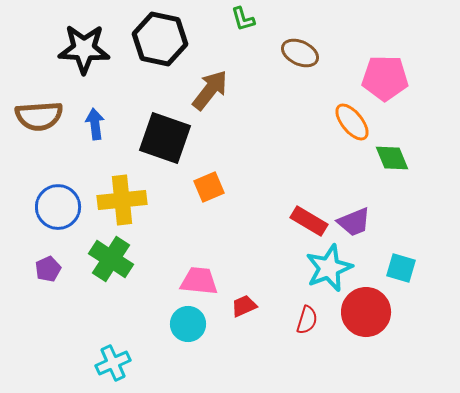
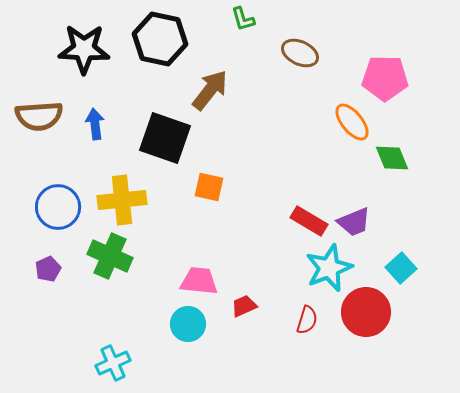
orange square: rotated 36 degrees clockwise
green cross: moved 1 px left, 3 px up; rotated 9 degrees counterclockwise
cyan square: rotated 32 degrees clockwise
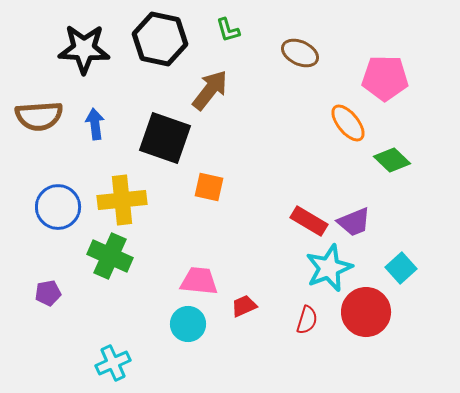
green L-shape: moved 15 px left, 11 px down
orange ellipse: moved 4 px left, 1 px down
green diamond: moved 2 px down; rotated 24 degrees counterclockwise
purple pentagon: moved 24 px down; rotated 15 degrees clockwise
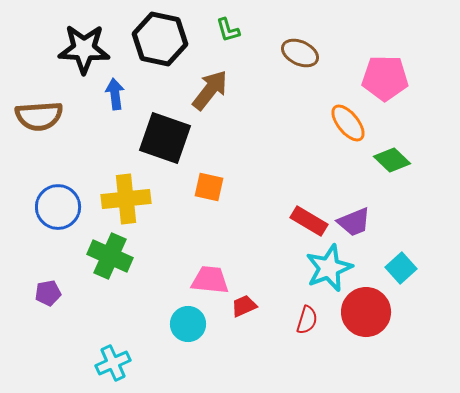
blue arrow: moved 20 px right, 30 px up
yellow cross: moved 4 px right, 1 px up
pink trapezoid: moved 11 px right, 1 px up
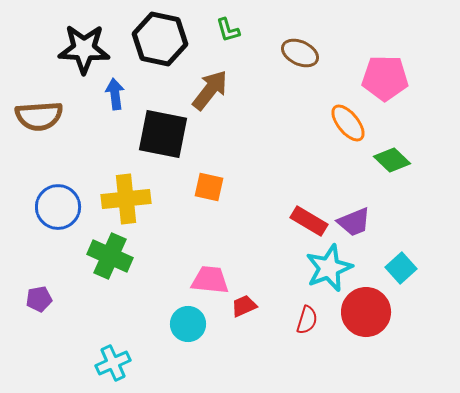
black square: moved 2 px left, 4 px up; rotated 8 degrees counterclockwise
purple pentagon: moved 9 px left, 6 px down
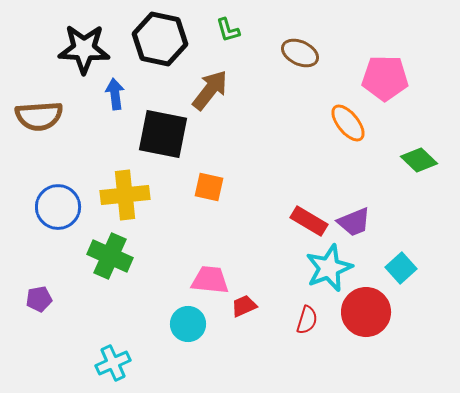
green diamond: moved 27 px right
yellow cross: moved 1 px left, 4 px up
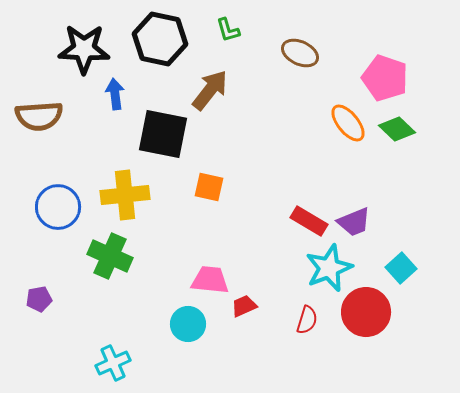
pink pentagon: rotated 18 degrees clockwise
green diamond: moved 22 px left, 31 px up
